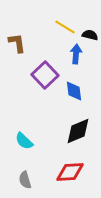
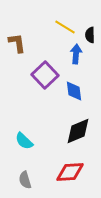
black semicircle: rotated 105 degrees counterclockwise
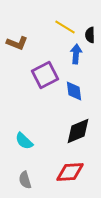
brown L-shape: rotated 120 degrees clockwise
purple square: rotated 16 degrees clockwise
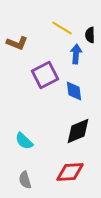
yellow line: moved 3 px left, 1 px down
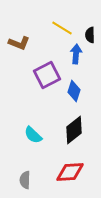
brown L-shape: moved 2 px right
purple square: moved 2 px right
blue diamond: rotated 25 degrees clockwise
black diamond: moved 4 px left, 1 px up; rotated 16 degrees counterclockwise
cyan semicircle: moved 9 px right, 6 px up
gray semicircle: rotated 18 degrees clockwise
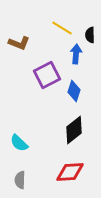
cyan semicircle: moved 14 px left, 8 px down
gray semicircle: moved 5 px left
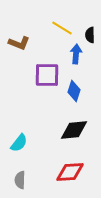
purple square: rotated 28 degrees clockwise
black diamond: rotated 32 degrees clockwise
cyan semicircle: rotated 96 degrees counterclockwise
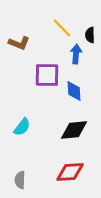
yellow line: rotated 15 degrees clockwise
blue diamond: rotated 20 degrees counterclockwise
cyan semicircle: moved 3 px right, 16 px up
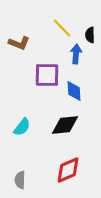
black diamond: moved 9 px left, 5 px up
red diamond: moved 2 px left, 2 px up; rotated 20 degrees counterclockwise
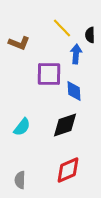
purple square: moved 2 px right, 1 px up
black diamond: rotated 12 degrees counterclockwise
